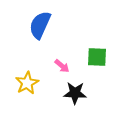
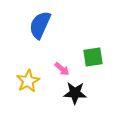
green square: moved 4 px left; rotated 10 degrees counterclockwise
pink arrow: moved 3 px down
yellow star: moved 1 px right, 2 px up
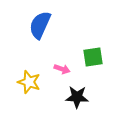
pink arrow: rotated 21 degrees counterclockwise
yellow star: moved 1 px right, 1 px down; rotated 25 degrees counterclockwise
black star: moved 2 px right, 4 px down
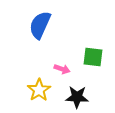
green square: rotated 15 degrees clockwise
yellow star: moved 10 px right, 8 px down; rotated 20 degrees clockwise
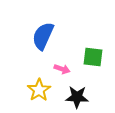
blue semicircle: moved 3 px right, 11 px down
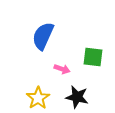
yellow star: moved 1 px left, 8 px down
black star: rotated 10 degrees clockwise
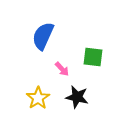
pink arrow: rotated 28 degrees clockwise
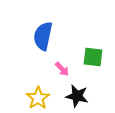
blue semicircle: rotated 12 degrees counterclockwise
black star: moved 1 px up
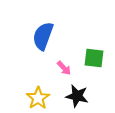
blue semicircle: rotated 8 degrees clockwise
green square: moved 1 px right, 1 px down
pink arrow: moved 2 px right, 1 px up
